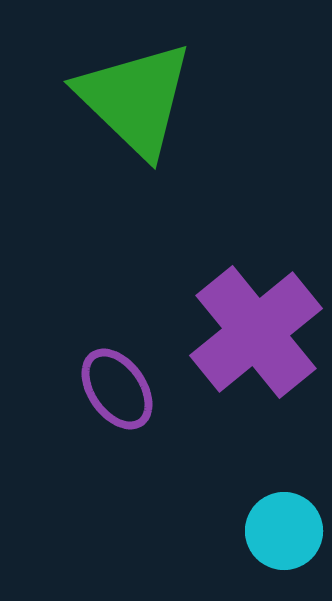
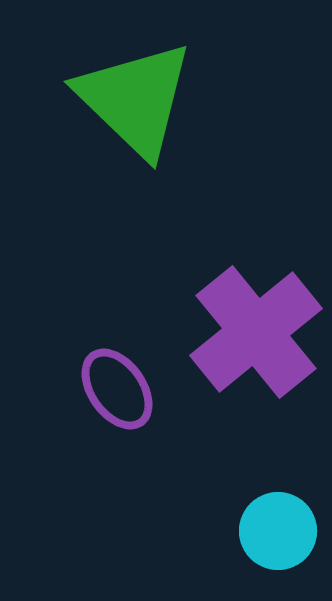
cyan circle: moved 6 px left
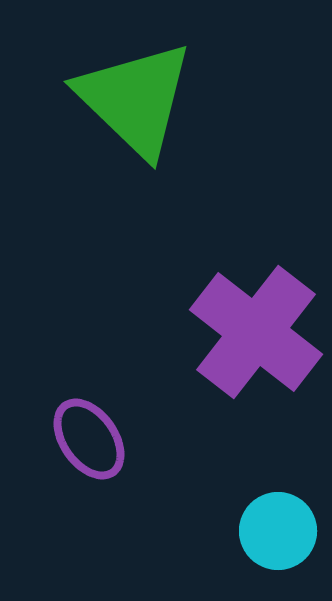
purple cross: rotated 13 degrees counterclockwise
purple ellipse: moved 28 px left, 50 px down
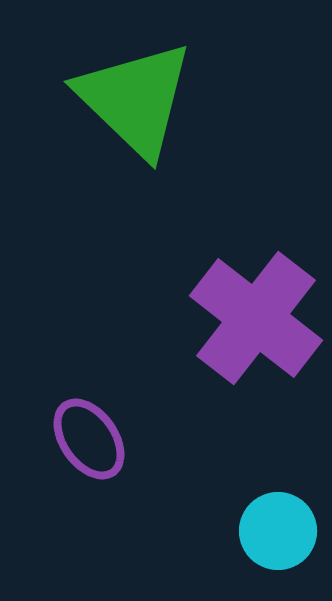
purple cross: moved 14 px up
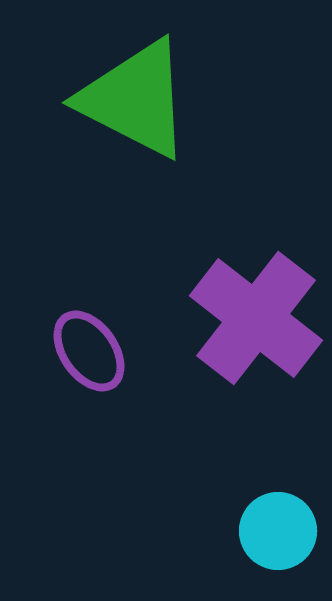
green triangle: rotated 17 degrees counterclockwise
purple ellipse: moved 88 px up
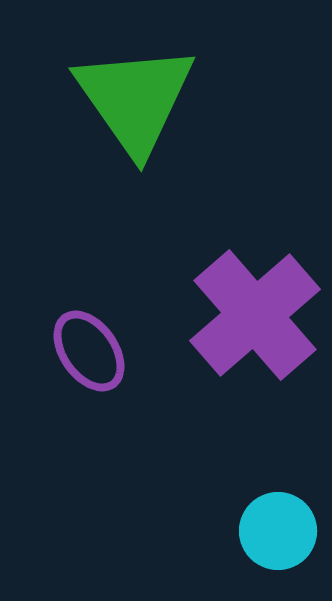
green triangle: rotated 28 degrees clockwise
purple cross: moved 1 px left, 3 px up; rotated 11 degrees clockwise
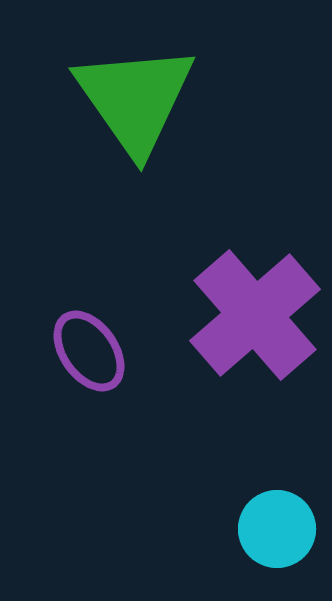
cyan circle: moved 1 px left, 2 px up
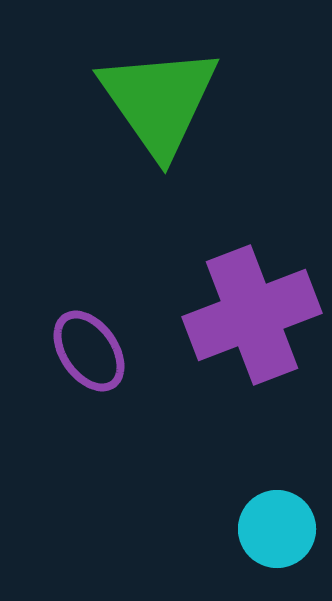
green triangle: moved 24 px right, 2 px down
purple cross: moved 3 px left; rotated 20 degrees clockwise
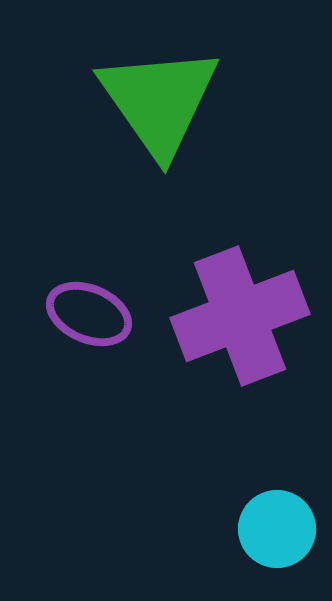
purple cross: moved 12 px left, 1 px down
purple ellipse: moved 37 px up; rotated 32 degrees counterclockwise
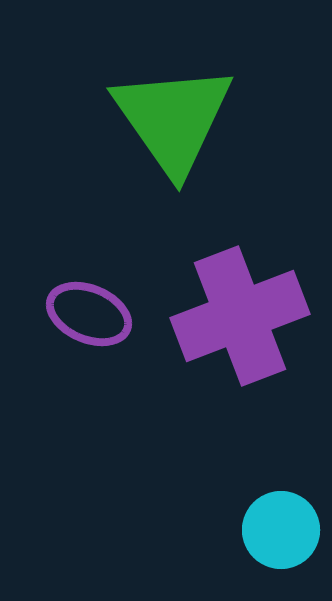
green triangle: moved 14 px right, 18 px down
cyan circle: moved 4 px right, 1 px down
